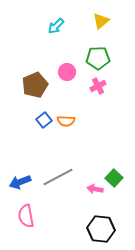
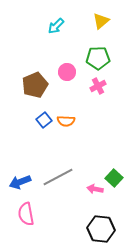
pink semicircle: moved 2 px up
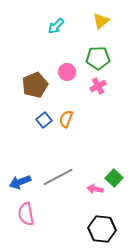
orange semicircle: moved 2 px up; rotated 108 degrees clockwise
black hexagon: moved 1 px right
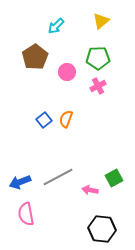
brown pentagon: moved 28 px up; rotated 10 degrees counterclockwise
green square: rotated 18 degrees clockwise
pink arrow: moved 5 px left, 1 px down
